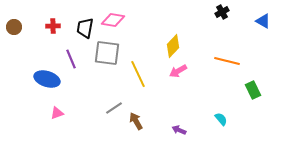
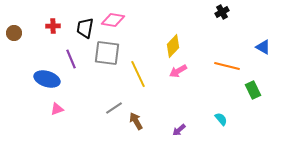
blue triangle: moved 26 px down
brown circle: moved 6 px down
orange line: moved 5 px down
pink triangle: moved 4 px up
purple arrow: rotated 64 degrees counterclockwise
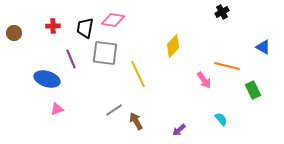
gray square: moved 2 px left
pink arrow: moved 26 px right, 9 px down; rotated 96 degrees counterclockwise
gray line: moved 2 px down
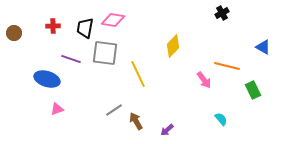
black cross: moved 1 px down
purple line: rotated 48 degrees counterclockwise
purple arrow: moved 12 px left
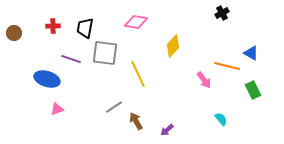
pink diamond: moved 23 px right, 2 px down
blue triangle: moved 12 px left, 6 px down
gray line: moved 3 px up
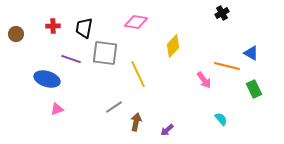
black trapezoid: moved 1 px left
brown circle: moved 2 px right, 1 px down
green rectangle: moved 1 px right, 1 px up
brown arrow: moved 1 px down; rotated 42 degrees clockwise
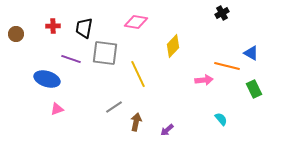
pink arrow: rotated 60 degrees counterclockwise
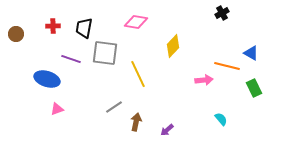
green rectangle: moved 1 px up
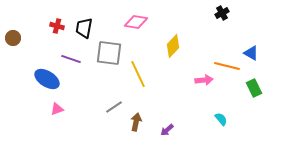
red cross: moved 4 px right; rotated 16 degrees clockwise
brown circle: moved 3 px left, 4 px down
gray square: moved 4 px right
blue ellipse: rotated 15 degrees clockwise
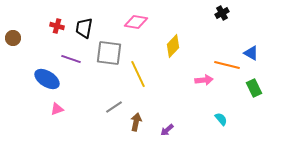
orange line: moved 1 px up
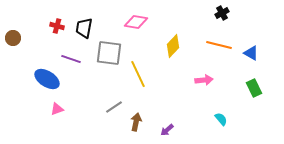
orange line: moved 8 px left, 20 px up
